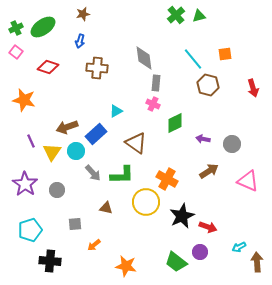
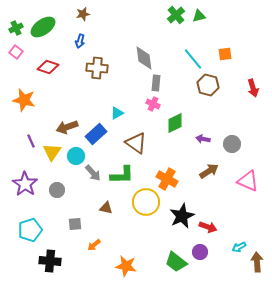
cyan triangle at (116, 111): moved 1 px right, 2 px down
cyan circle at (76, 151): moved 5 px down
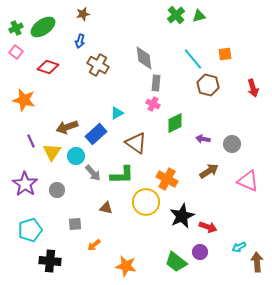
brown cross at (97, 68): moved 1 px right, 3 px up; rotated 25 degrees clockwise
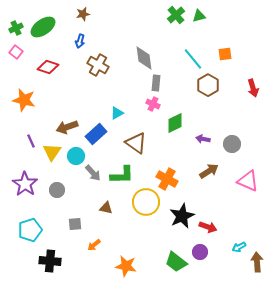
brown hexagon at (208, 85): rotated 15 degrees clockwise
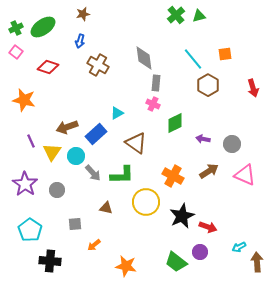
orange cross at (167, 179): moved 6 px right, 3 px up
pink triangle at (248, 181): moved 3 px left, 6 px up
cyan pentagon at (30, 230): rotated 20 degrees counterclockwise
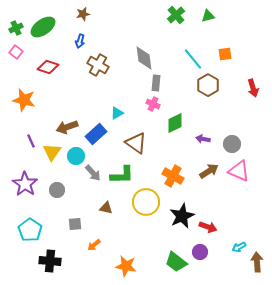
green triangle at (199, 16): moved 9 px right
pink triangle at (245, 175): moved 6 px left, 4 px up
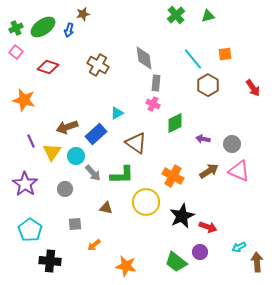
blue arrow at (80, 41): moved 11 px left, 11 px up
red arrow at (253, 88): rotated 18 degrees counterclockwise
gray circle at (57, 190): moved 8 px right, 1 px up
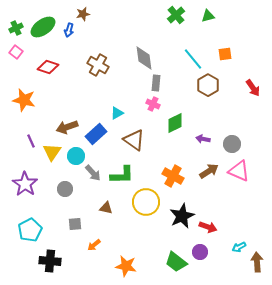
brown triangle at (136, 143): moved 2 px left, 3 px up
cyan pentagon at (30, 230): rotated 10 degrees clockwise
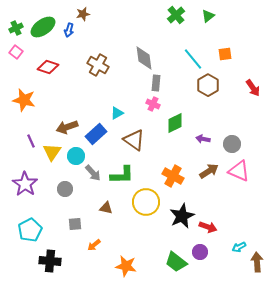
green triangle at (208, 16): rotated 24 degrees counterclockwise
